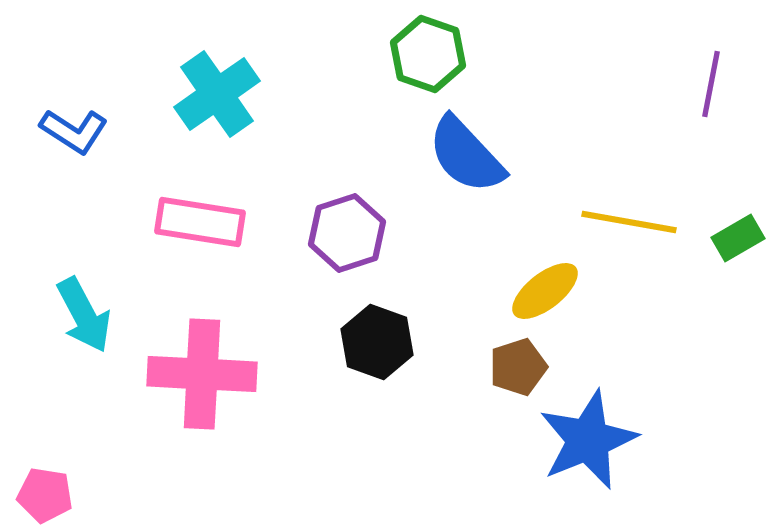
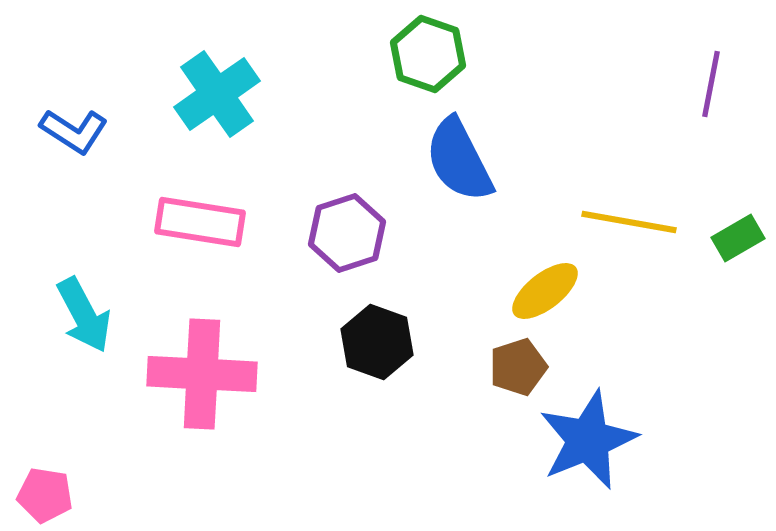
blue semicircle: moved 7 px left, 5 px down; rotated 16 degrees clockwise
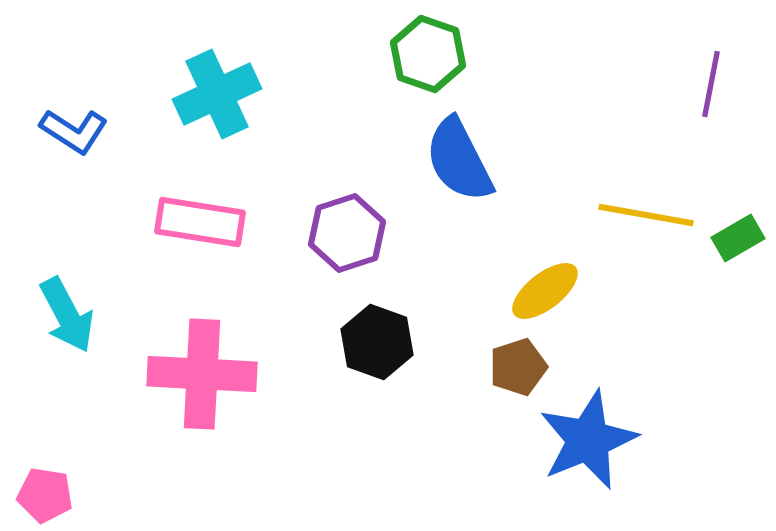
cyan cross: rotated 10 degrees clockwise
yellow line: moved 17 px right, 7 px up
cyan arrow: moved 17 px left
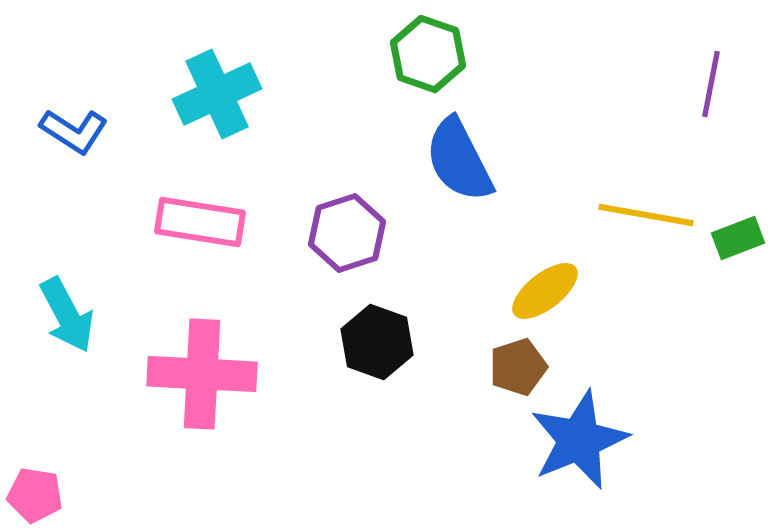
green rectangle: rotated 9 degrees clockwise
blue star: moved 9 px left
pink pentagon: moved 10 px left
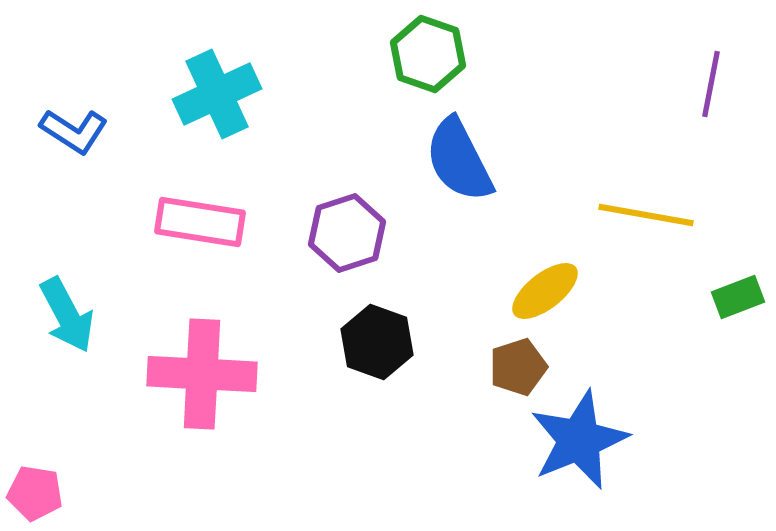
green rectangle: moved 59 px down
pink pentagon: moved 2 px up
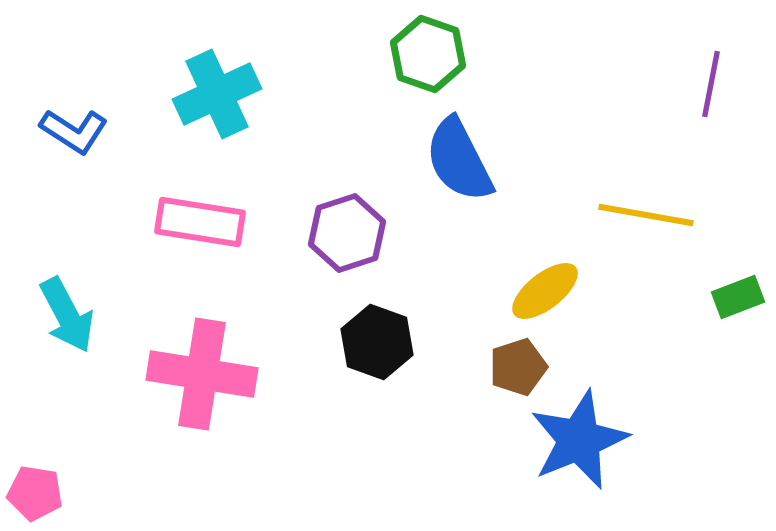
pink cross: rotated 6 degrees clockwise
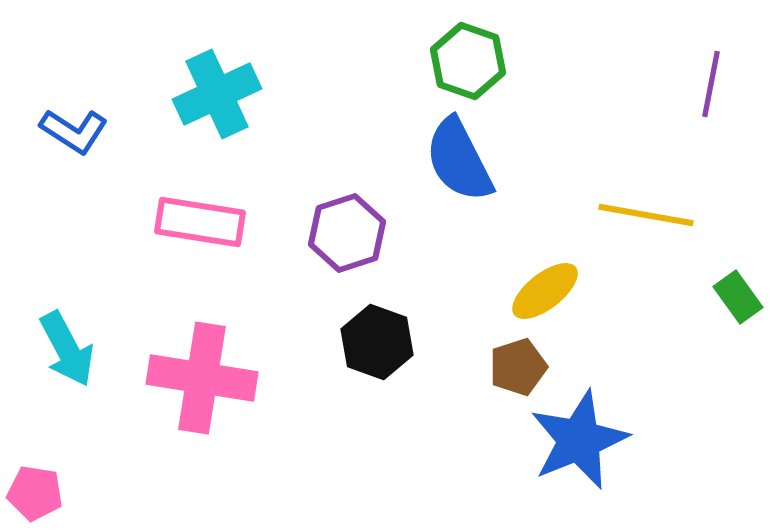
green hexagon: moved 40 px right, 7 px down
green rectangle: rotated 75 degrees clockwise
cyan arrow: moved 34 px down
pink cross: moved 4 px down
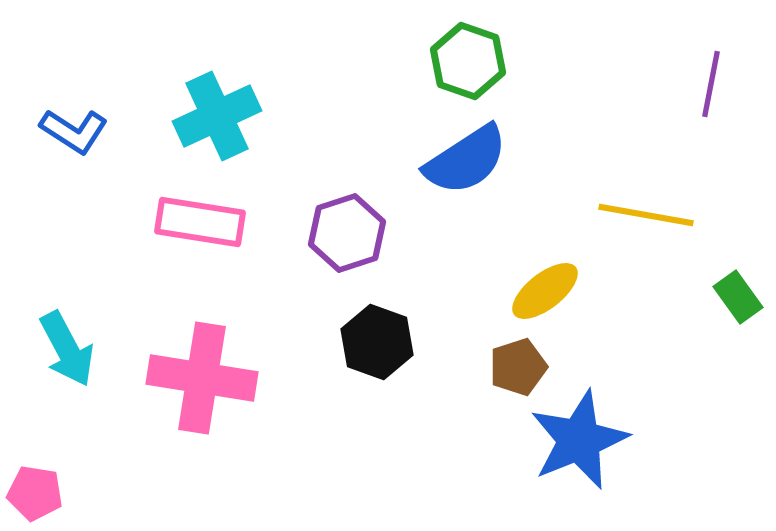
cyan cross: moved 22 px down
blue semicircle: moved 7 px right; rotated 96 degrees counterclockwise
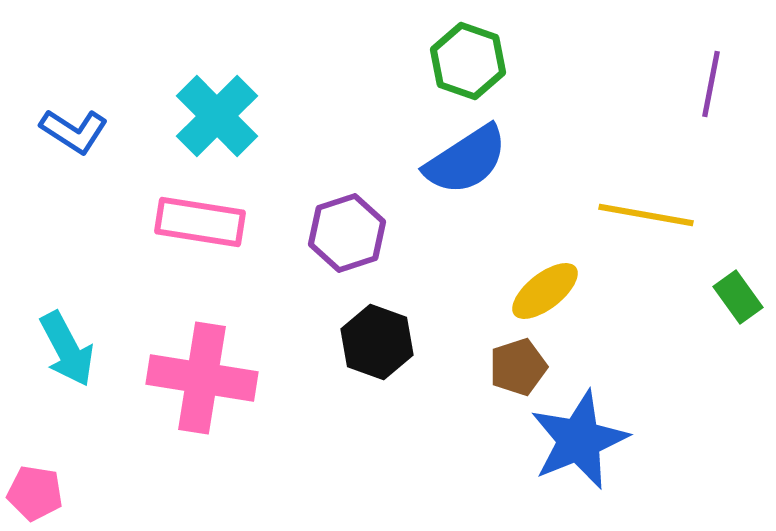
cyan cross: rotated 20 degrees counterclockwise
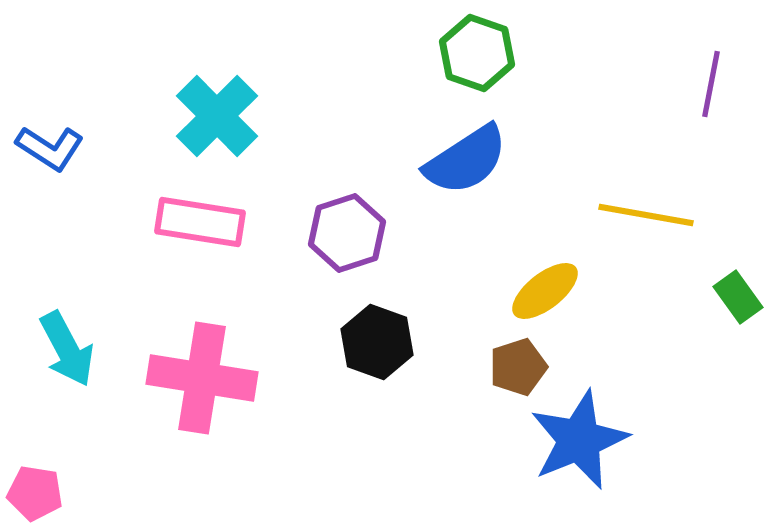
green hexagon: moved 9 px right, 8 px up
blue L-shape: moved 24 px left, 17 px down
